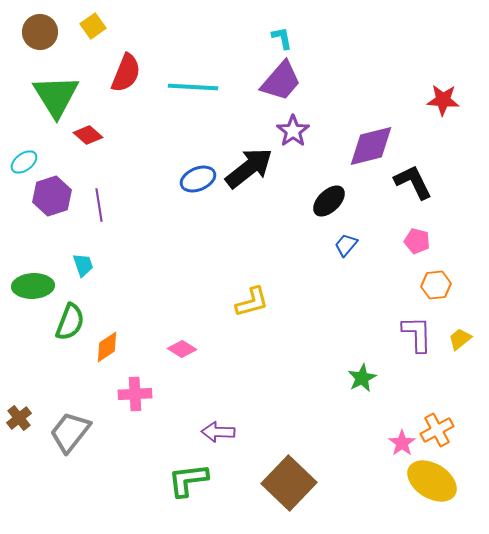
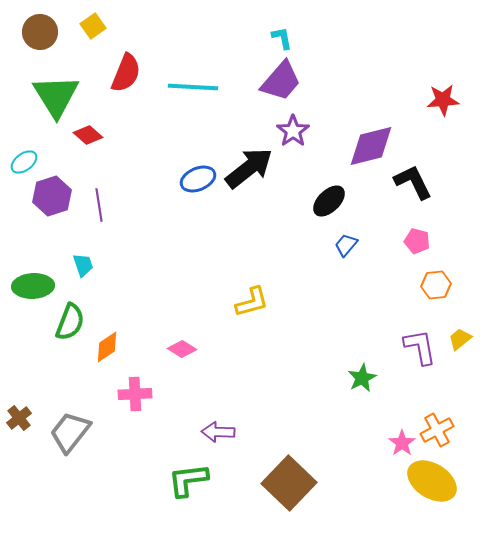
red star: rotated 8 degrees counterclockwise
purple L-shape: moved 3 px right, 13 px down; rotated 9 degrees counterclockwise
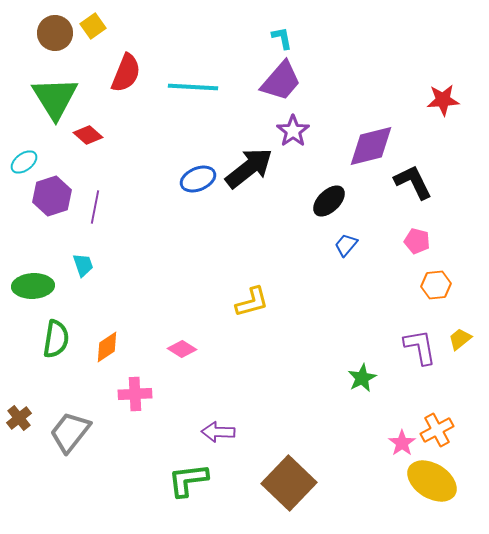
brown circle: moved 15 px right, 1 px down
green triangle: moved 1 px left, 2 px down
purple line: moved 4 px left, 2 px down; rotated 20 degrees clockwise
green semicircle: moved 14 px left, 17 px down; rotated 12 degrees counterclockwise
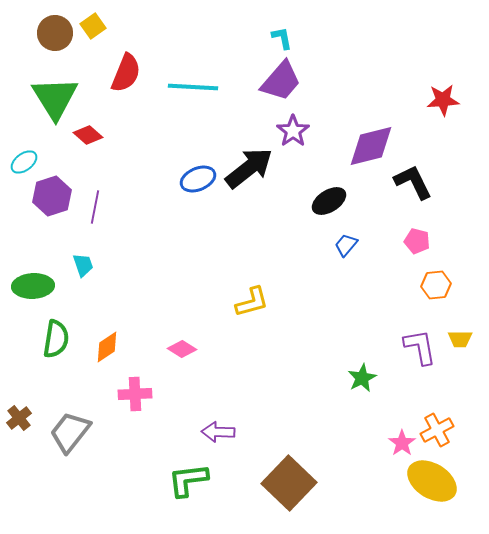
black ellipse: rotated 12 degrees clockwise
yellow trapezoid: rotated 140 degrees counterclockwise
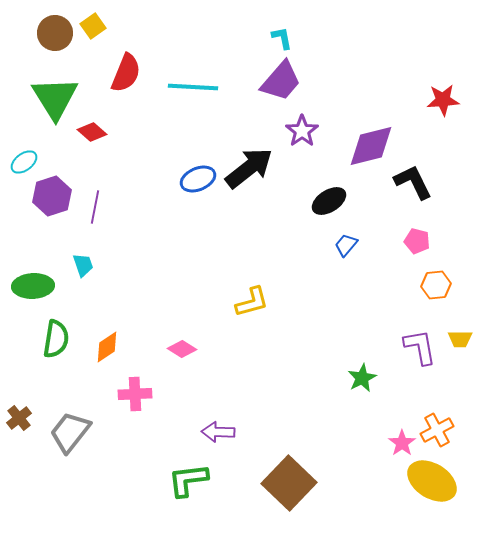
purple star: moved 9 px right
red diamond: moved 4 px right, 3 px up
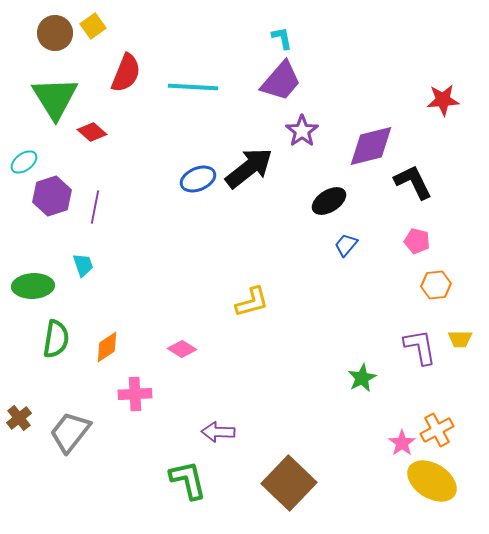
green L-shape: rotated 84 degrees clockwise
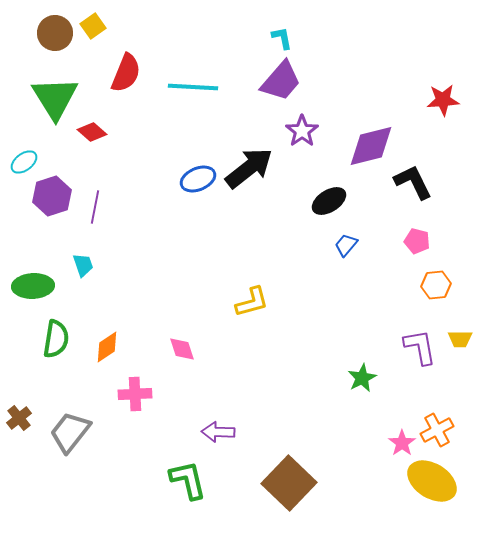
pink diamond: rotated 40 degrees clockwise
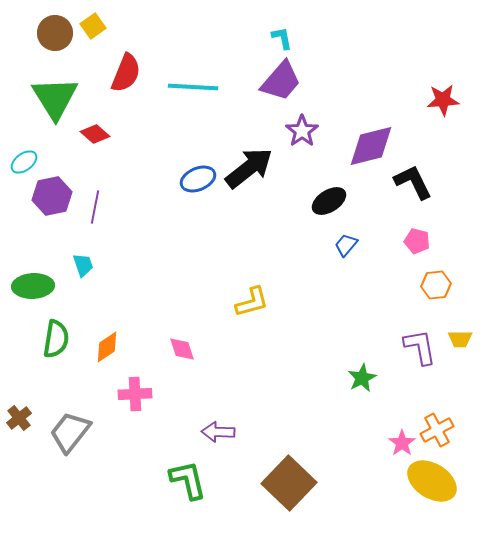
red diamond: moved 3 px right, 2 px down
purple hexagon: rotated 6 degrees clockwise
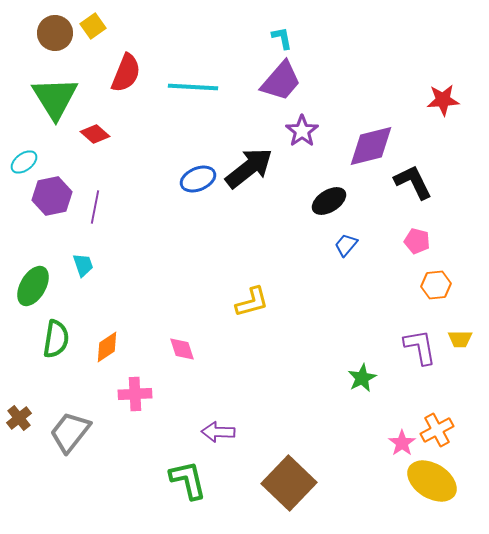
green ellipse: rotated 57 degrees counterclockwise
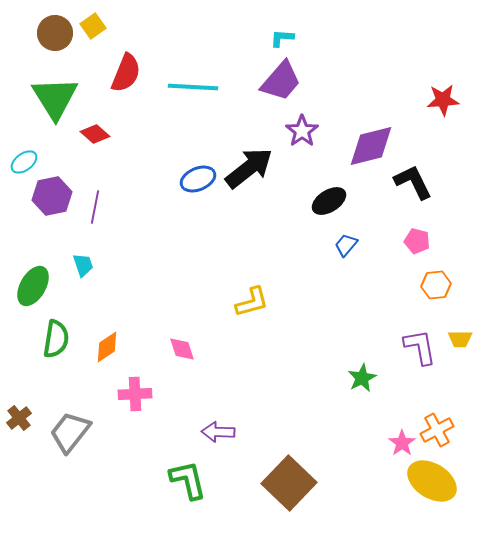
cyan L-shape: rotated 75 degrees counterclockwise
